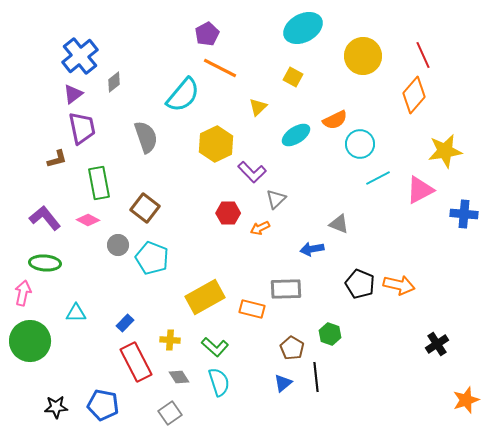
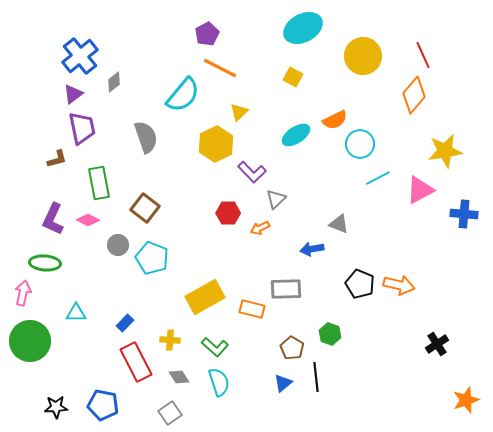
yellow triangle at (258, 107): moved 19 px left, 5 px down
purple L-shape at (45, 218): moved 8 px right, 1 px down; rotated 116 degrees counterclockwise
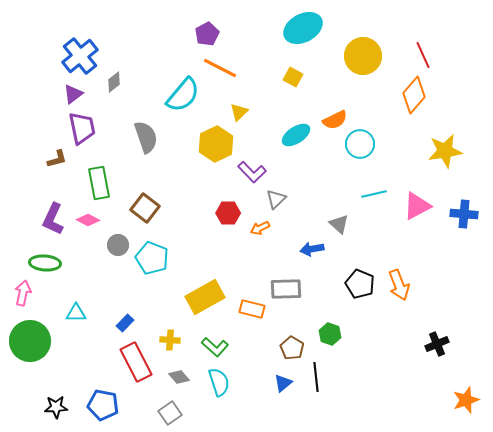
cyan line at (378, 178): moved 4 px left, 16 px down; rotated 15 degrees clockwise
pink triangle at (420, 190): moved 3 px left, 16 px down
gray triangle at (339, 224): rotated 20 degrees clockwise
orange arrow at (399, 285): rotated 56 degrees clockwise
black cross at (437, 344): rotated 10 degrees clockwise
gray diamond at (179, 377): rotated 10 degrees counterclockwise
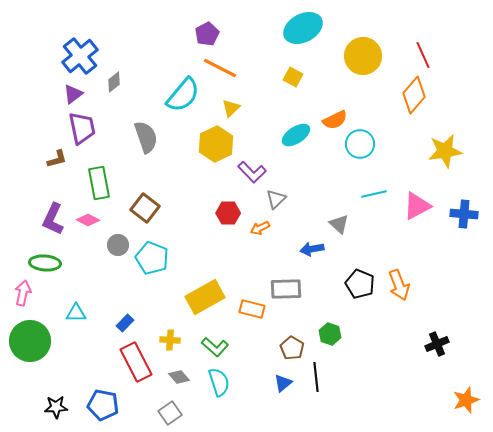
yellow triangle at (239, 112): moved 8 px left, 4 px up
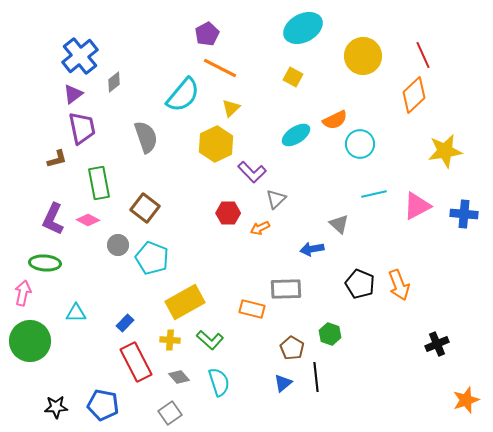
orange diamond at (414, 95): rotated 6 degrees clockwise
yellow rectangle at (205, 297): moved 20 px left, 5 px down
green L-shape at (215, 347): moved 5 px left, 7 px up
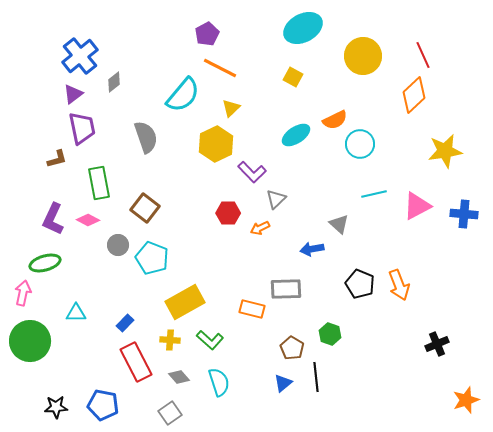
green ellipse at (45, 263): rotated 20 degrees counterclockwise
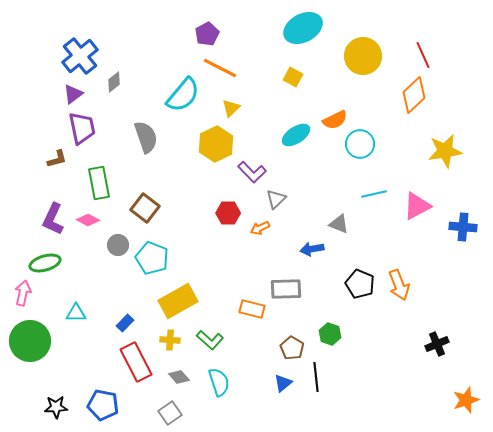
blue cross at (464, 214): moved 1 px left, 13 px down
gray triangle at (339, 224): rotated 20 degrees counterclockwise
yellow rectangle at (185, 302): moved 7 px left, 1 px up
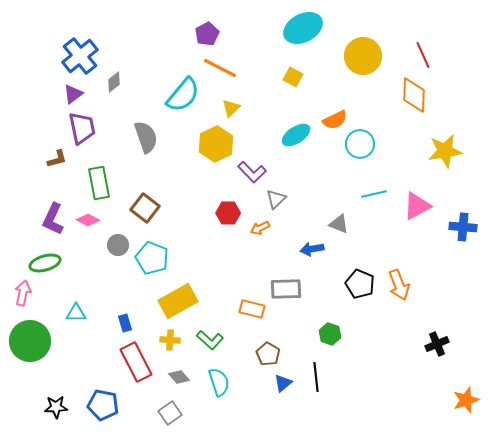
orange diamond at (414, 95): rotated 45 degrees counterclockwise
blue rectangle at (125, 323): rotated 60 degrees counterclockwise
brown pentagon at (292, 348): moved 24 px left, 6 px down
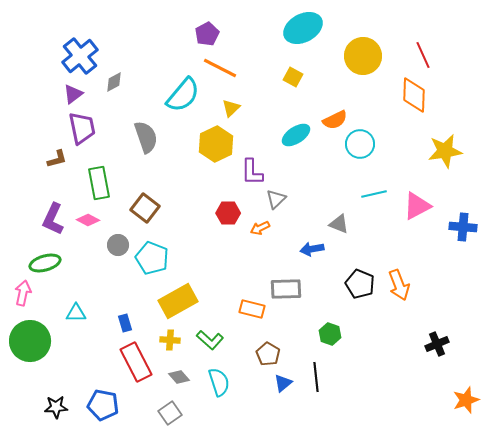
gray diamond at (114, 82): rotated 10 degrees clockwise
purple L-shape at (252, 172): rotated 44 degrees clockwise
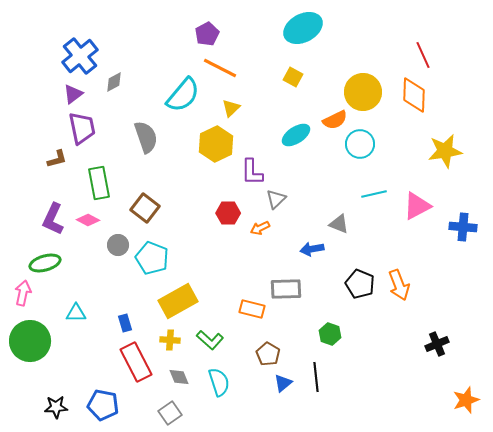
yellow circle at (363, 56): moved 36 px down
gray diamond at (179, 377): rotated 20 degrees clockwise
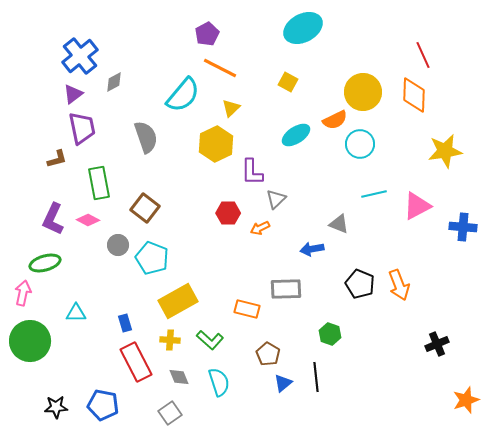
yellow square at (293, 77): moved 5 px left, 5 px down
orange rectangle at (252, 309): moved 5 px left
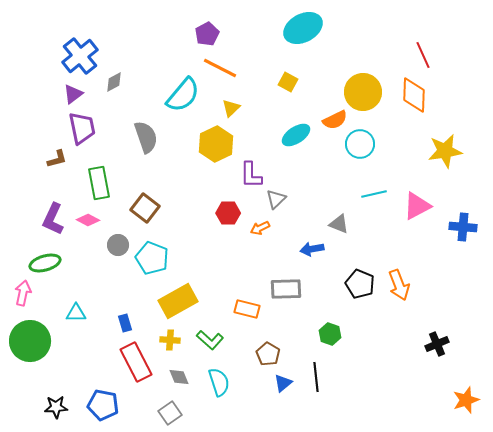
purple L-shape at (252, 172): moved 1 px left, 3 px down
